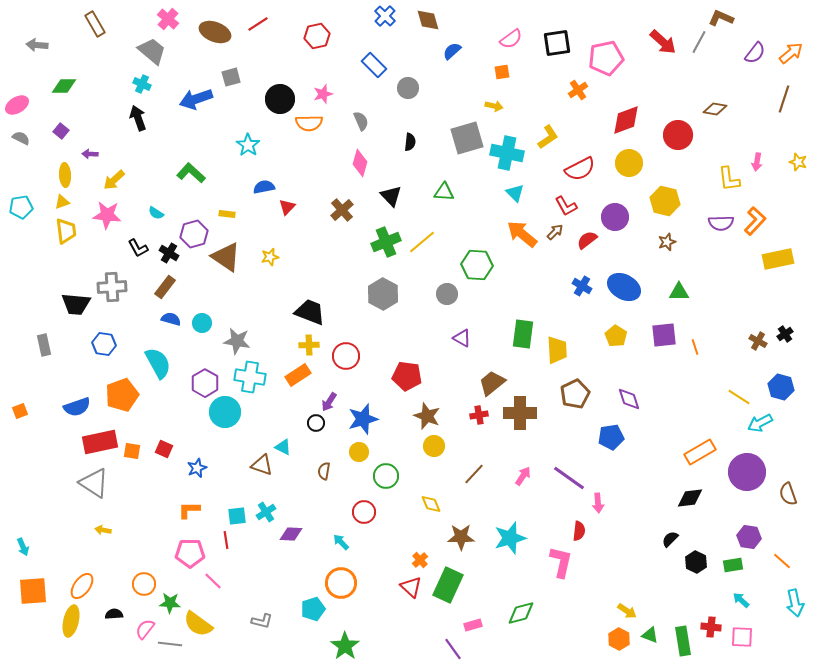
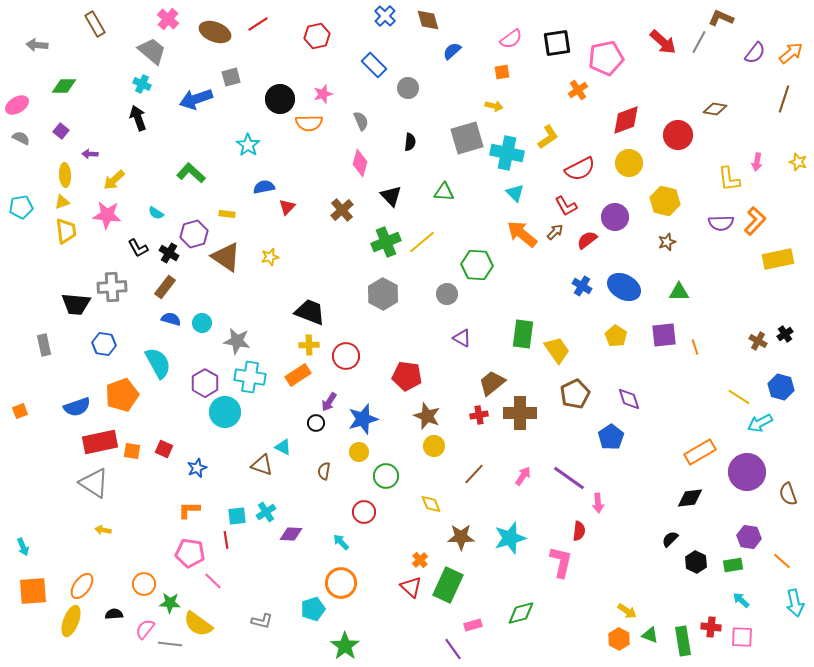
yellow trapezoid at (557, 350): rotated 32 degrees counterclockwise
blue pentagon at (611, 437): rotated 25 degrees counterclockwise
pink pentagon at (190, 553): rotated 8 degrees clockwise
yellow ellipse at (71, 621): rotated 8 degrees clockwise
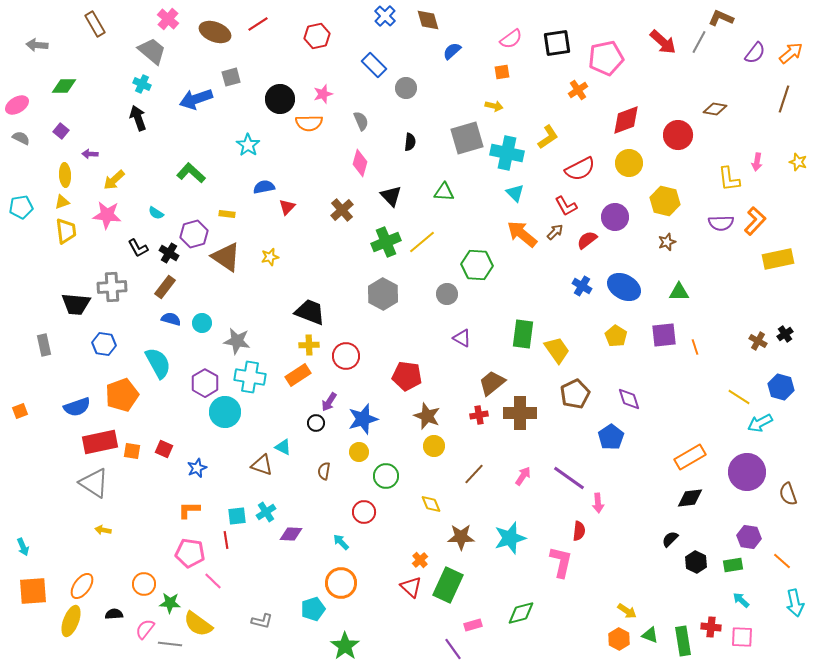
gray circle at (408, 88): moved 2 px left
orange rectangle at (700, 452): moved 10 px left, 5 px down
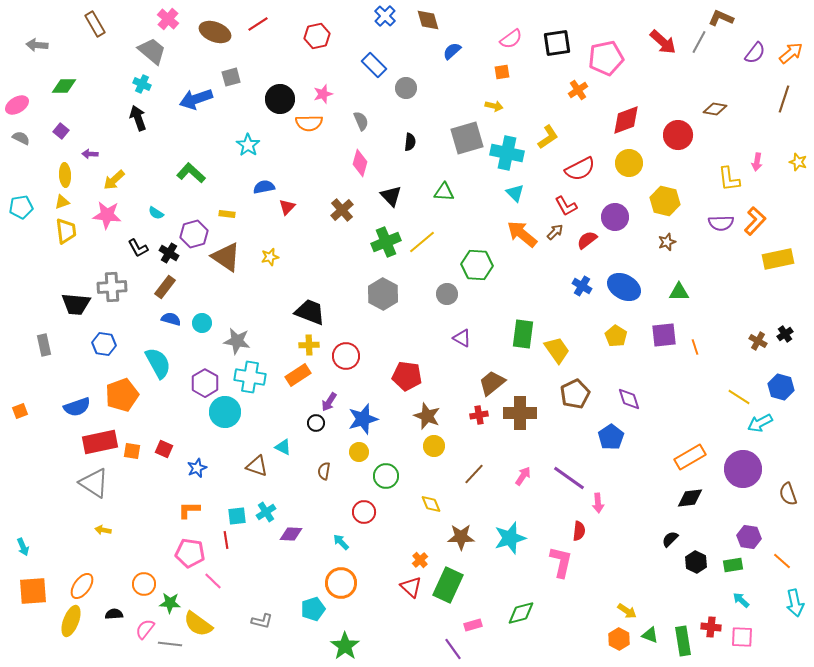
brown triangle at (262, 465): moved 5 px left, 1 px down
purple circle at (747, 472): moved 4 px left, 3 px up
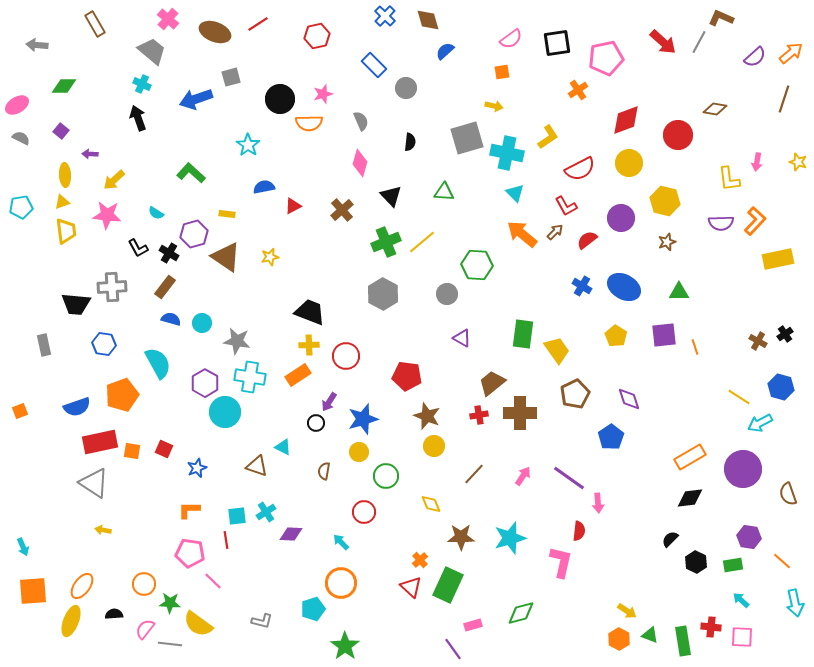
blue semicircle at (452, 51): moved 7 px left
purple semicircle at (755, 53): moved 4 px down; rotated 10 degrees clockwise
red triangle at (287, 207): moved 6 px right, 1 px up; rotated 18 degrees clockwise
purple circle at (615, 217): moved 6 px right, 1 px down
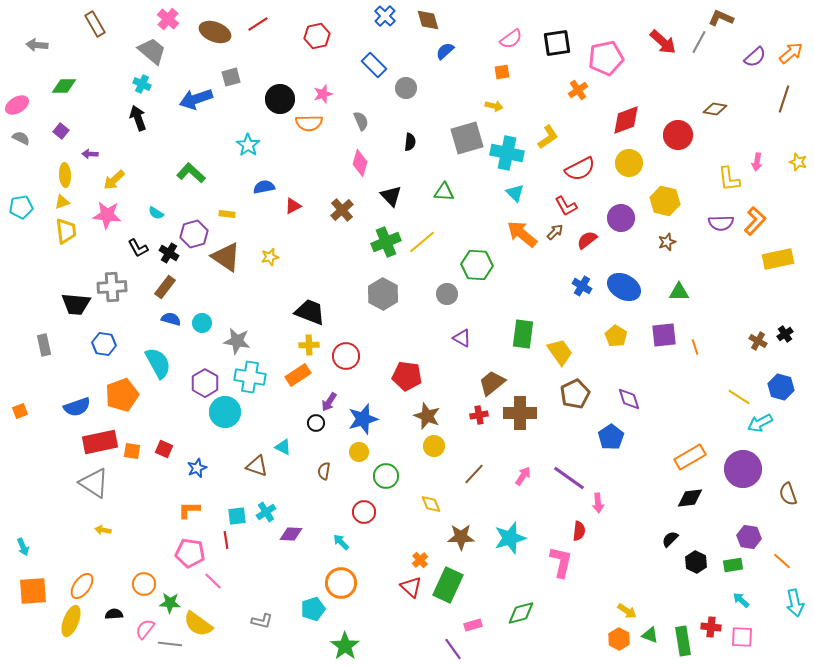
yellow trapezoid at (557, 350): moved 3 px right, 2 px down
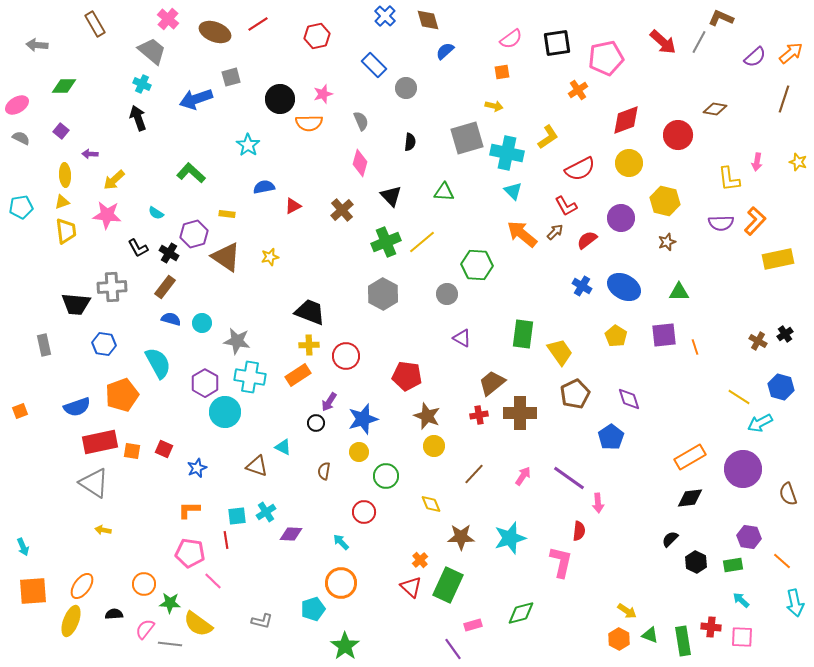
cyan triangle at (515, 193): moved 2 px left, 2 px up
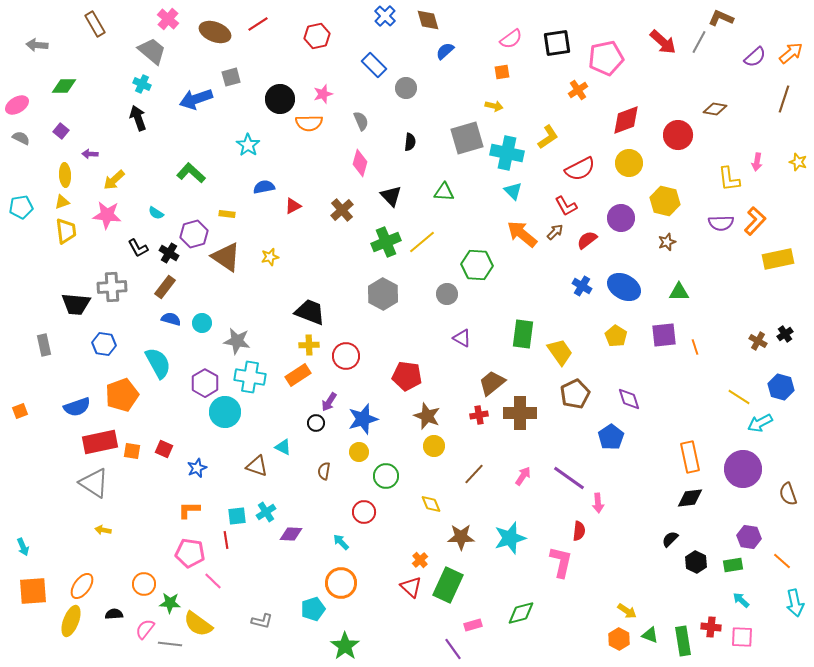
orange rectangle at (690, 457): rotated 72 degrees counterclockwise
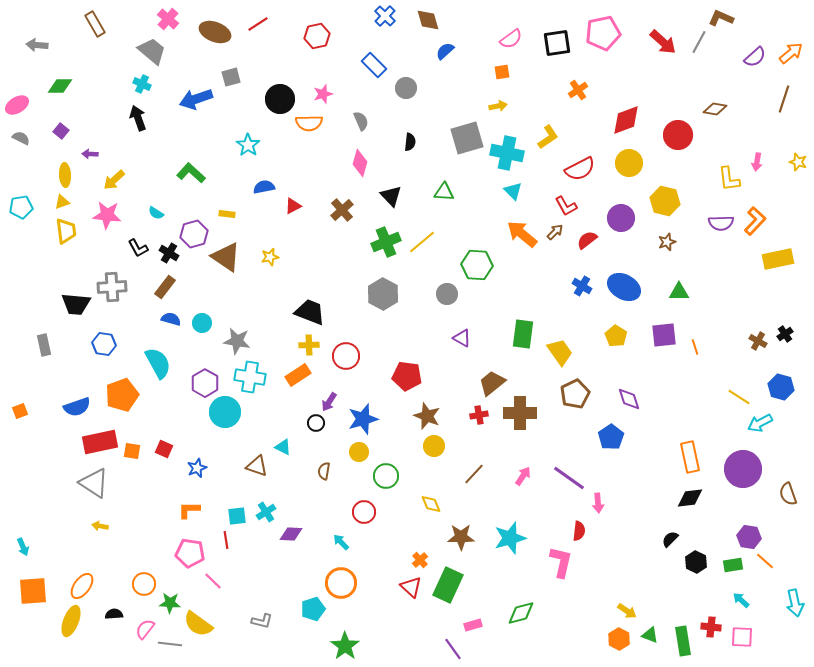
pink pentagon at (606, 58): moved 3 px left, 25 px up
green diamond at (64, 86): moved 4 px left
yellow arrow at (494, 106): moved 4 px right; rotated 24 degrees counterclockwise
yellow arrow at (103, 530): moved 3 px left, 4 px up
orange line at (782, 561): moved 17 px left
